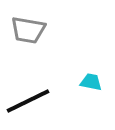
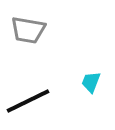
cyan trapezoid: rotated 80 degrees counterclockwise
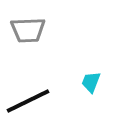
gray trapezoid: rotated 12 degrees counterclockwise
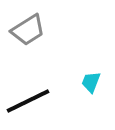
gray trapezoid: rotated 30 degrees counterclockwise
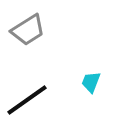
black line: moved 1 px left, 1 px up; rotated 9 degrees counterclockwise
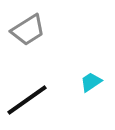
cyan trapezoid: rotated 35 degrees clockwise
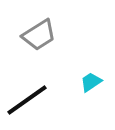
gray trapezoid: moved 11 px right, 5 px down
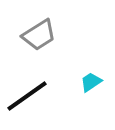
black line: moved 4 px up
